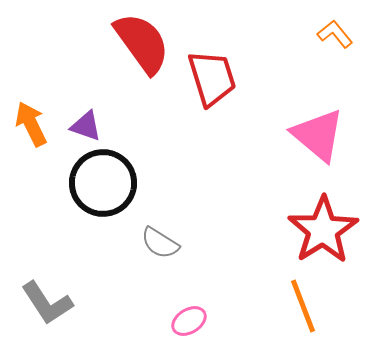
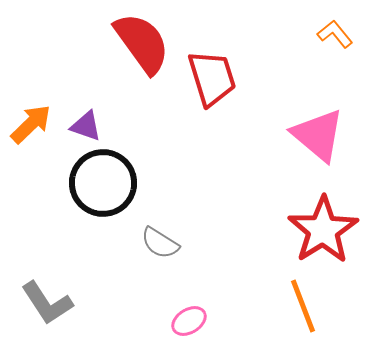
orange arrow: rotated 72 degrees clockwise
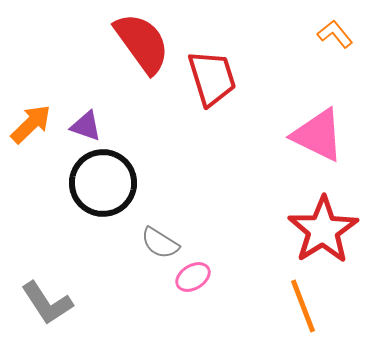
pink triangle: rotated 14 degrees counterclockwise
pink ellipse: moved 4 px right, 44 px up
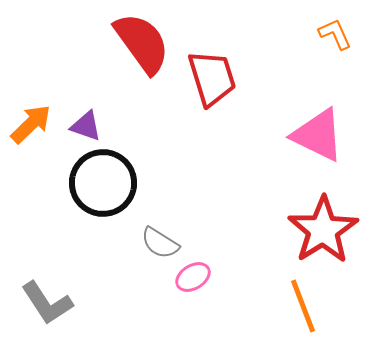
orange L-shape: rotated 15 degrees clockwise
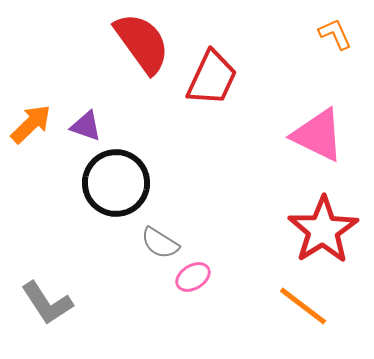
red trapezoid: rotated 42 degrees clockwise
black circle: moved 13 px right
orange line: rotated 32 degrees counterclockwise
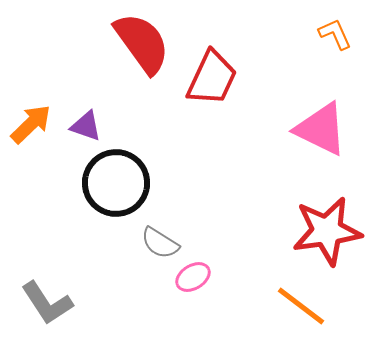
pink triangle: moved 3 px right, 6 px up
red star: moved 4 px right, 1 px down; rotated 24 degrees clockwise
orange line: moved 2 px left
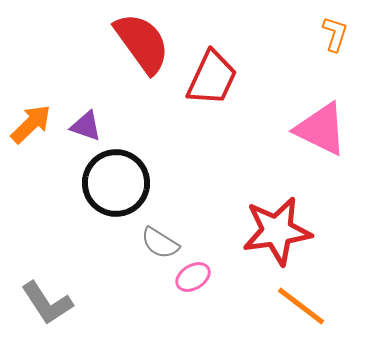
orange L-shape: rotated 42 degrees clockwise
red star: moved 50 px left
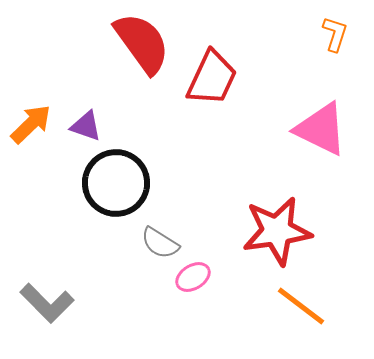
gray L-shape: rotated 12 degrees counterclockwise
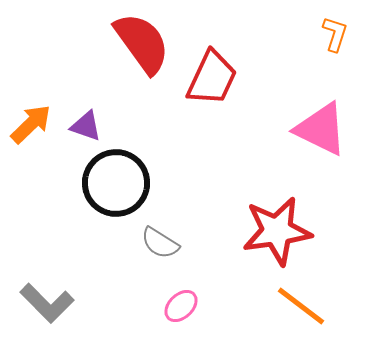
pink ellipse: moved 12 px left, 29 px down; rotated 12 degrees counterclockwise
